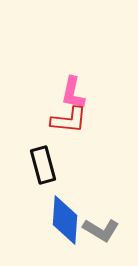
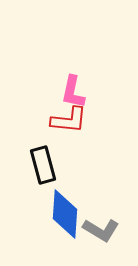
pink L-shape: moved 1 px up
blue diamond: moved 6 px up
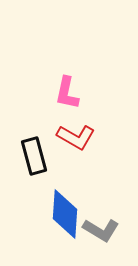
pink L-shape: moved 6 px left, 1 px down
red L-shape: moved 7 px right, 17 px down; rotated 24 degrees clockwise
black rectangle: moved 9 px left, 9 px up
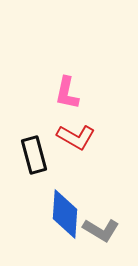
black rectangle: moved 1 px up
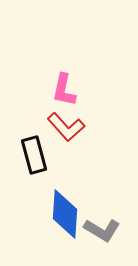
pink L-shape: moved 3 px left, 3 px up
red L-shape: moved 10 px left, 10 px up; rotated 18 degrees clockwise
gray L-shape: moved 1 px right
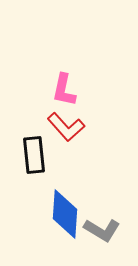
black rectangle: rotated 9 degrees clockwise
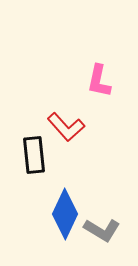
pink L-shape: moved 35 px right, 9 px up
blue diamond: rotated 21 degrees clockwise
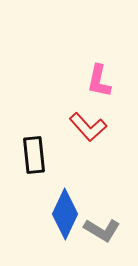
red L-shape: moved 22 px right
